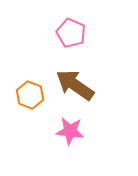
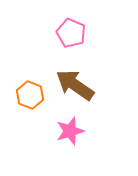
pink star: rotated 24 degrees counterclockwise
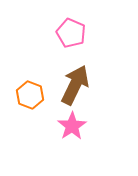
brown arrow: rotated 81 degrees clockwise
pink star: moved 2 px right, 5 px up; rotated 16 degrees counterclockwise
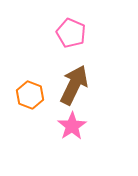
brown arrow: moved 1 px left
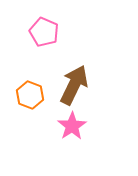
pink pentagon: moved 27 px left, 1 px up
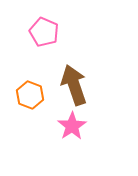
brown arrow: rotated 45 degrees counterclockwise
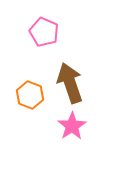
brown arrow: moved 4 px left, 2 px up
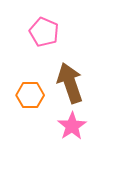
orange hexagon: rotated 20 degrees counterclockwise
